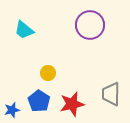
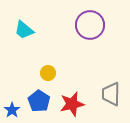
blue star: rotated 21 degrees counterclockwise
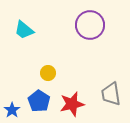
gray trapezoid: rotated 10 degrees counterclockwise
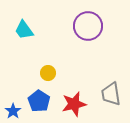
purple circle: moved 2 px left, 1 px down
cyan trapezoid: rotated 15 degrees clockwise
red star: moved 2 px right
blue star: moved 1 px right, 1 px down
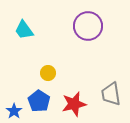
blue star: moved 1 px right
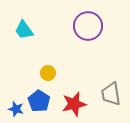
blue star: moved 2 px right, 2 px up; rotated 21 degrees counterclockwise
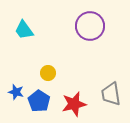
purple circle: moved 2 px right
blue star: moved 17 px up
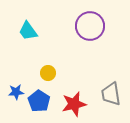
cyan trapezoid: moved 4 px right, 1 px down
blue star: rotated 21 degrees counterclockwise
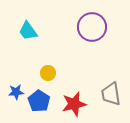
purple circle: moved 2 px right, 1 px down
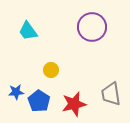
yellow circle: moved 3 px right, 3 px up
